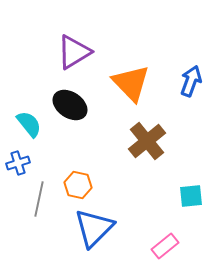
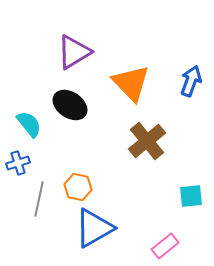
orange hexagon: moved 2 px down
blue triangle: rotated 15 degrees clockwise
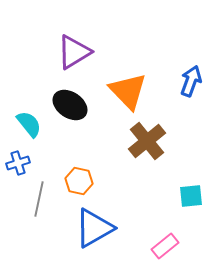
orange triangle: moved 3 px left, 8 px down
orange hexagon: moved 1 px right, 6 px up
